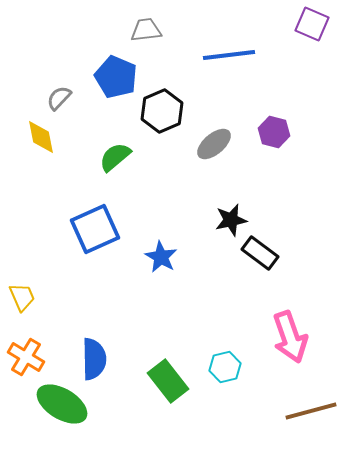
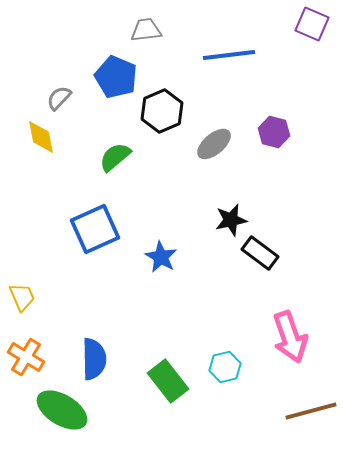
green ellipse: moved 6 px down
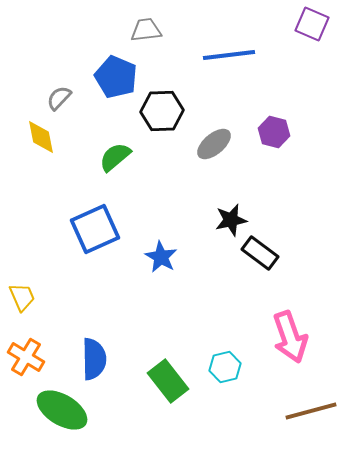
black hexagon: rotated 21 degrees clockwise
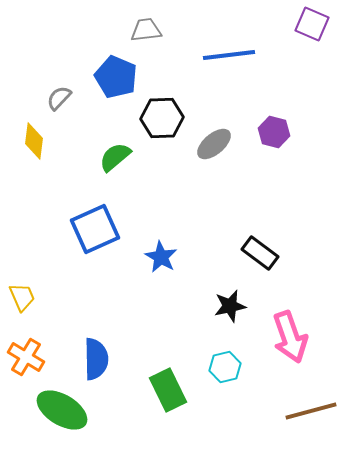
black hexagon: moved 7 px down
yellow diamond: moved 7 px left, 4 px down; rotated 18 degrees clockwise
black star: moved 1 px left, 86 px down
blue semicircle: moved 2 px right
green rectangle: moved 9 px down; rotated 12 degrees clockwise
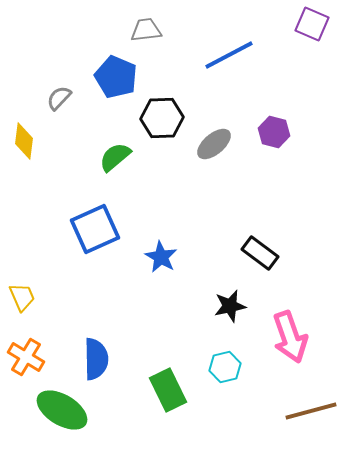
blue line: rotated 21 degrees counterclockwise
yellow diamond: moved 10 px left
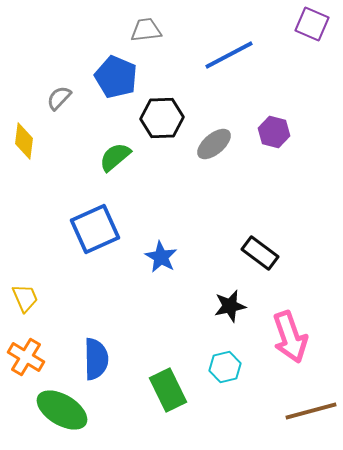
yellow trapezoid: moved 3 px right, 1 px down
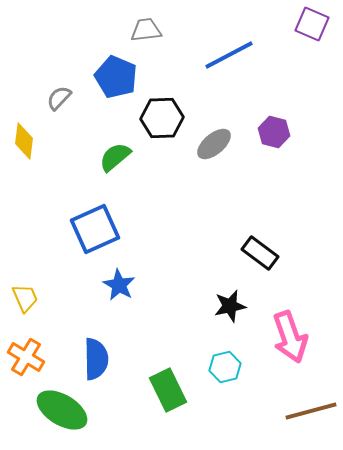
blue star: moved 42 px left, 28 px down
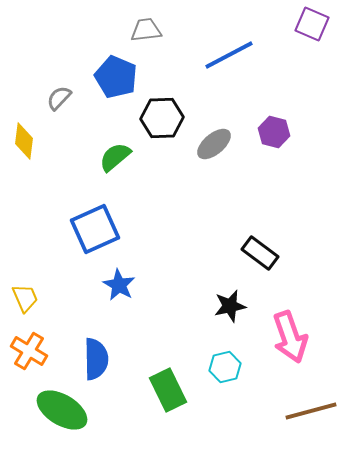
orange cross: moved 3 px right, 6 px up
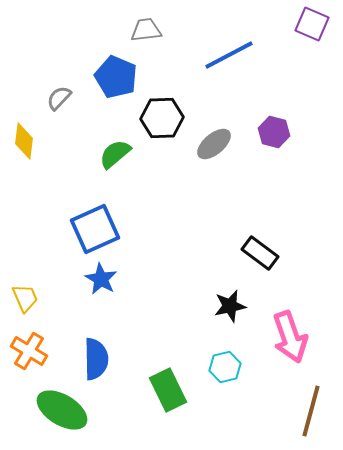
green semicircle: moved 3 px up
blue star: moved 18 px left, 6 px up
brown line: rotated 60 degrees counterclockwise
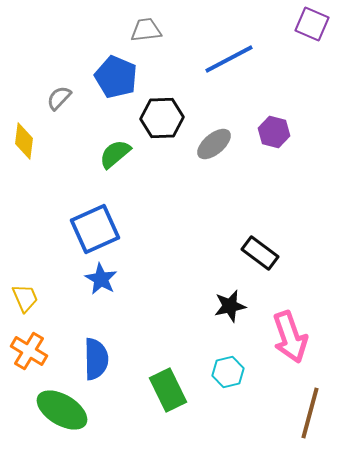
blue line: moved 4 px down
cyan hexagon: moved 3 px right, 5 px down
brown line: moved 1 px left, 2 px down
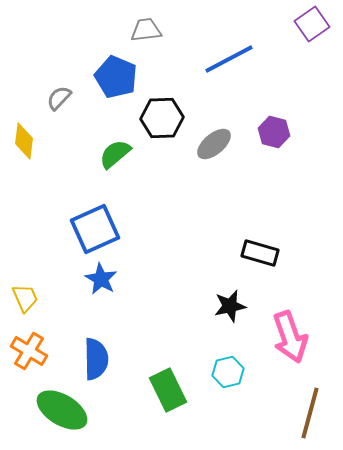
purple square: rotated 32 degrees clockwise
black rectangle: rotated 21 degrees counterclockwise
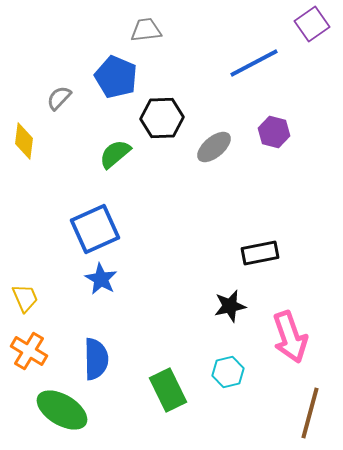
blue line: moved 25 px right, 4 px down
gray ellipse: moved 3 px down
black rectangle: rotated 27 degrees counterclockwise
